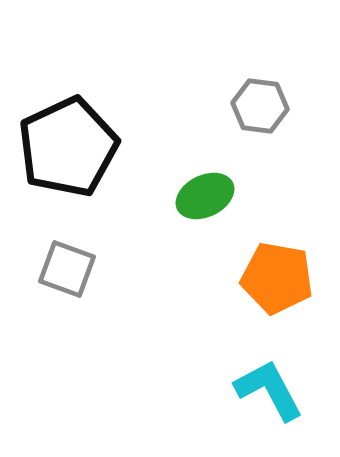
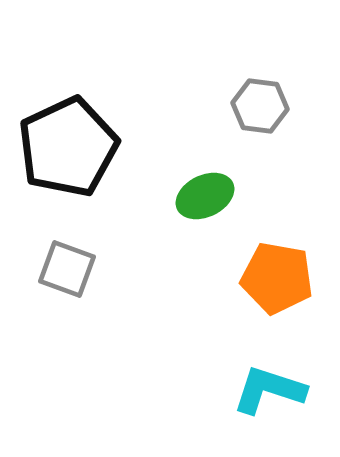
cyan L-shape: rotated 44 degrees counterclockwise
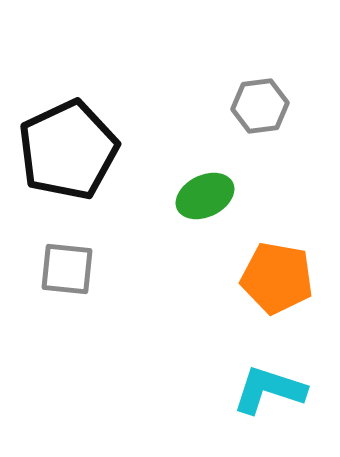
gray hexagon: rotated 14 degrees counterclockwise
black pentagon: moved 3 px down
gray square: rotated 14 degrees counterclockwise
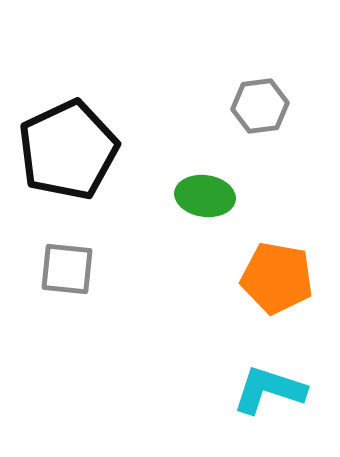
green ellipse: rotated 34 degrees clockwise
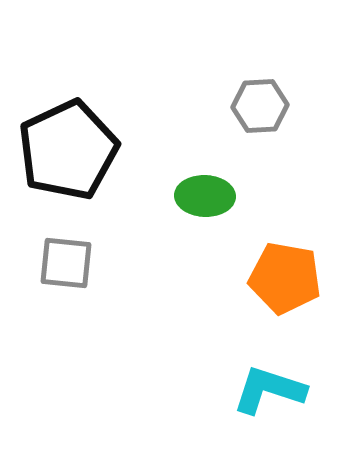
gray hexagon: rotated 4 degrees clockwise
green ellipse: rotated 6 degrees counterclockwise
gray square: moved 1 px left, 6 px up
orange pentagon: moved 8 px right
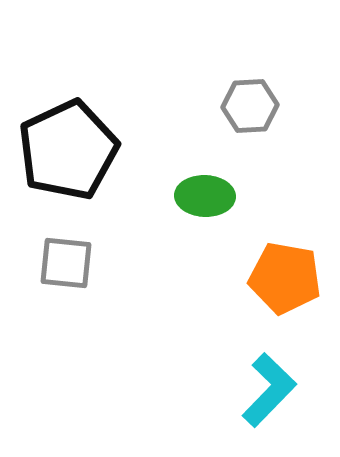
gray hexagon: moved 10 px left
cyan L-shape: rotated 116 degrees clockwise
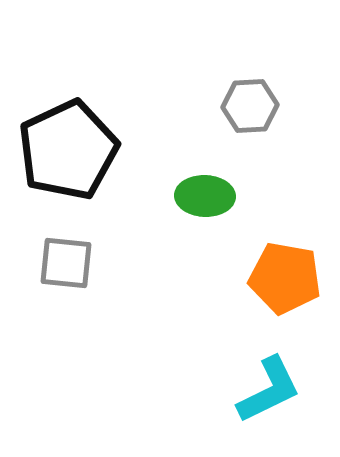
cyan L-shape: rotated 20 degrees clockwise
